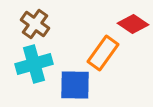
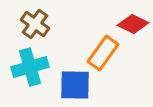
red diamond: rotated 8 degrees counterclockwise
cyan cross: moved 4 px left, 3 px down
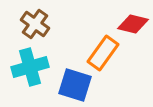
red diamond: rotated 12 degrees counterclockwise
blue square: rotated 16 degrees clockwise
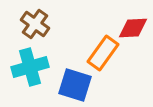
red diamond: moved 4 px down; rotated 16 degrees counterclockwise
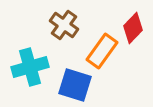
brown cross: moved 29 px right, 1 px down
red diamond: rotated 44 degrees counterclockwise
orange rectangle: moved 1 px left, 2 px up
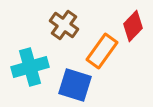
red diamond: moved 2 px up
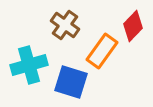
brown cross: moved 1 px right
cyan cross: moved 1 px left, 2 px up
blue square: moved 4 px left, 3 px up
